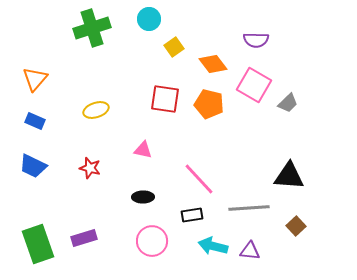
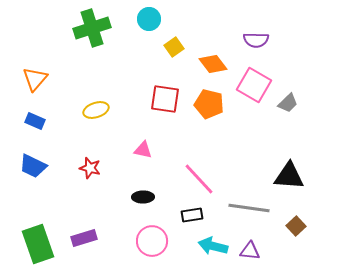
gray line: rotated 12 degrees clockwise
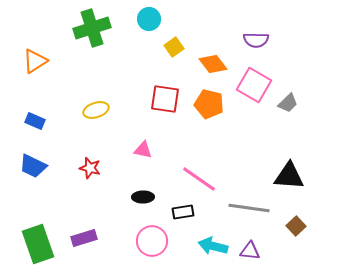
orange triangle: moved 18 px up; rotated 16 degrees clockwise
pink line: rotated 12 degrees counterclockwise
black rectangle: moved 9 px left, 3 px up
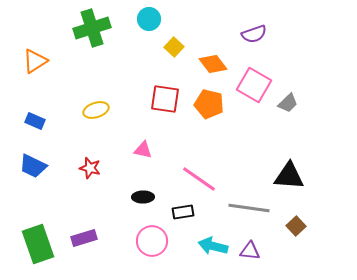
purple semicircle: moved 2 px left, 6 px up; rotated 20 degrees counterclockwise
yellow square: rotated 12 degrees counterclockwise
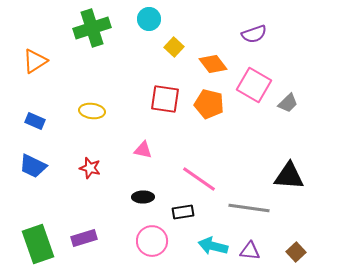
yellow ellipse: moved 4 px left, 1 px down; rotated 25 degrees clockwise
brown square: moved 26 px down
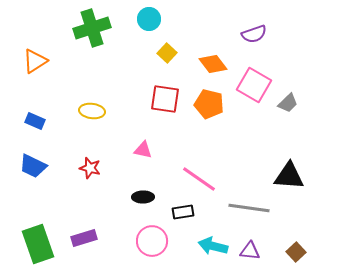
yellow square: moved 7 px left, 6 px down
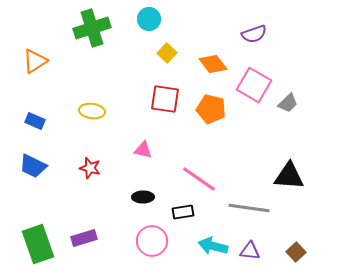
orange pentagon: moved 2 px right, 5 px down
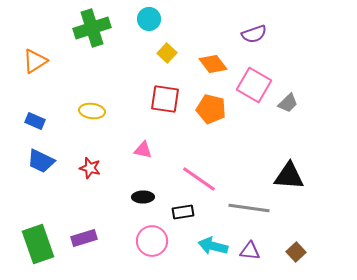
blue trapezoid: moved 8 px right, 5 px up
